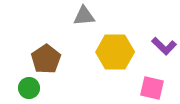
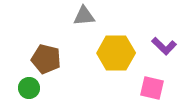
yellow hexagon: moved 1 px right, 1 px down
brown pentagon: rotated 24 degrees counterclockwise
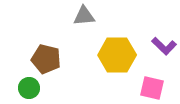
yellow hexagon: moved 1 px right, 2 px down
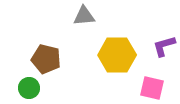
purple L-shape: rotated 120 degrees clockwise
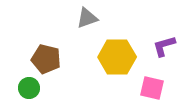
gray triangle: moved 3 px right, 2 px down; rotated 15 degrees counterclockwise
yellow hexagon: moved 2 px down
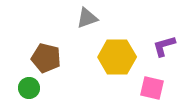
brown pentagon: moved 1 px up
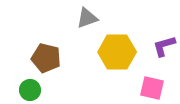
yellow hexagon: moved 5 px up
green circle: moved 1 px right, 2 px down
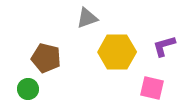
green circle: moved 2 px left, 1 px up
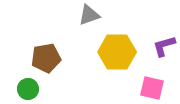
gray triangle: moved 2 px right, 3 px up
brown pentagon: rotated 24 degrees counterclockwise
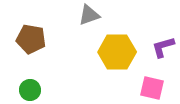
purple L-shape: moved 1 px left, 1 px down
brown pentagon: moved 15 px left, 19 px up; rotated 20 degrees clockwise
green circle: moved 2 px right, 1 px down
